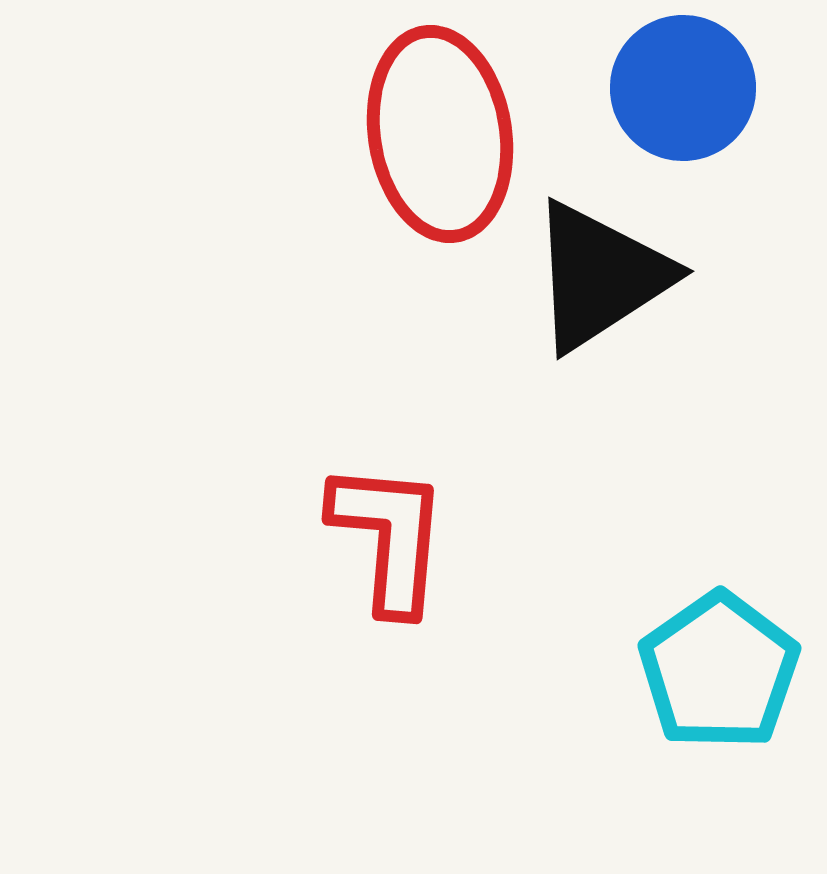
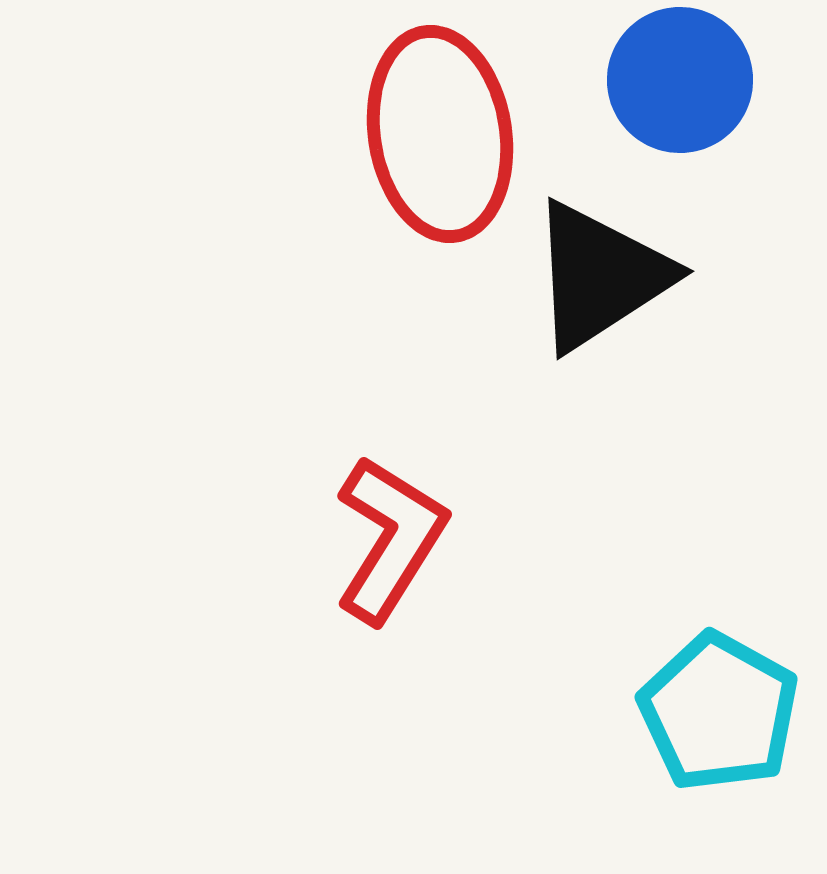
blue circle: moved 3 px left, 8 px up
red L-shape: moved 1 px right, 2 px down; rotated 27 degrees clockwise
cyan pentagon: moved 41 px down; rotated 8 degrees counterclockwise
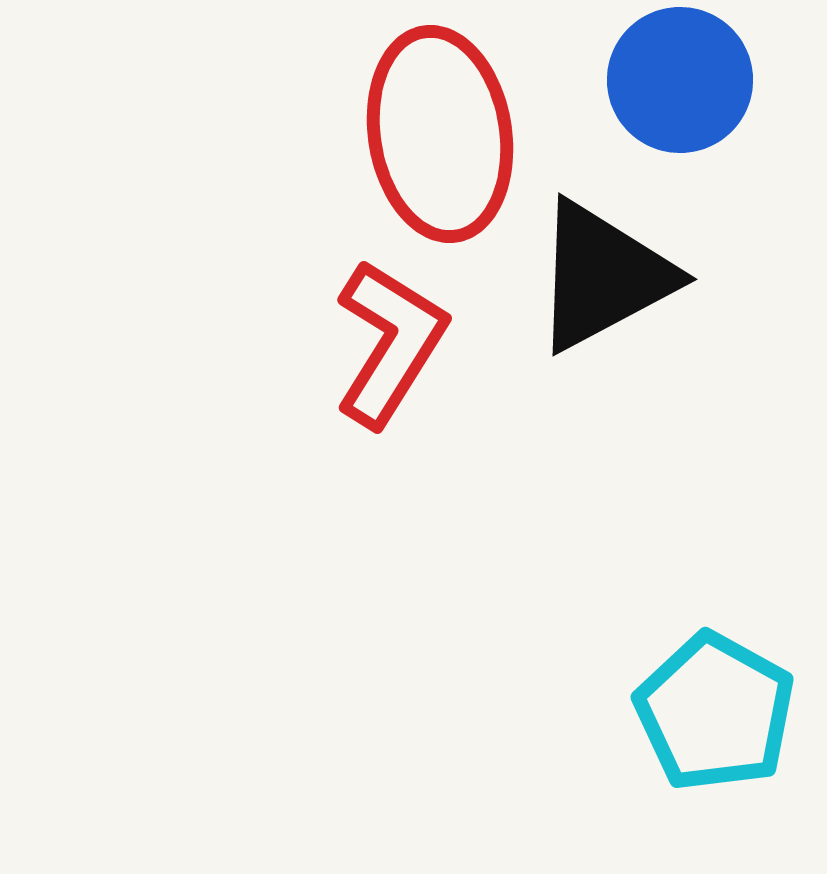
black triangle: moved 3 px right; rotated 5 degrees clockwise
red L-shape: moved 196 px up
cyan pentagon: moved 4 px left
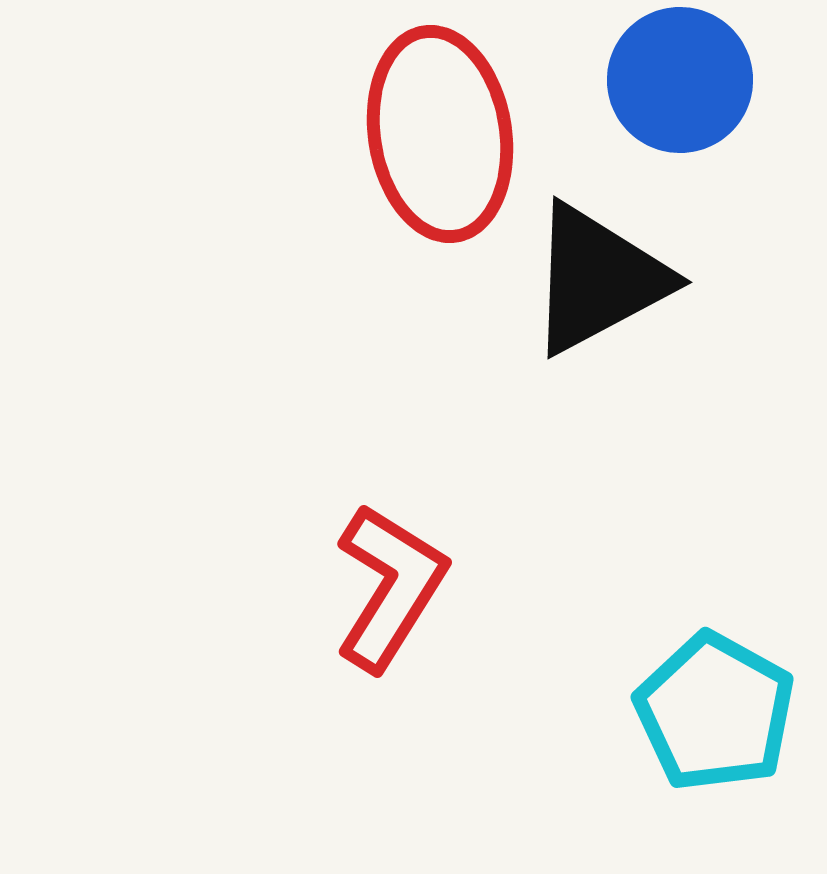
black triangle: moved 5 px left, 3 px down
red L-shape: moved 244 px down
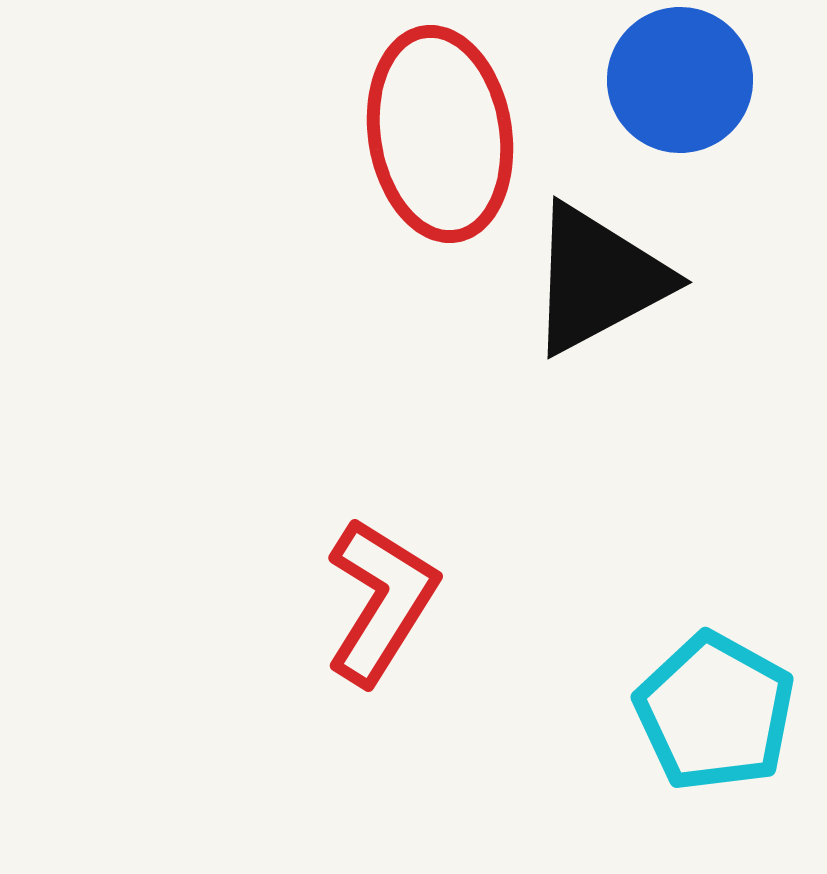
red L-shape: moved 9 px left, 14 px down
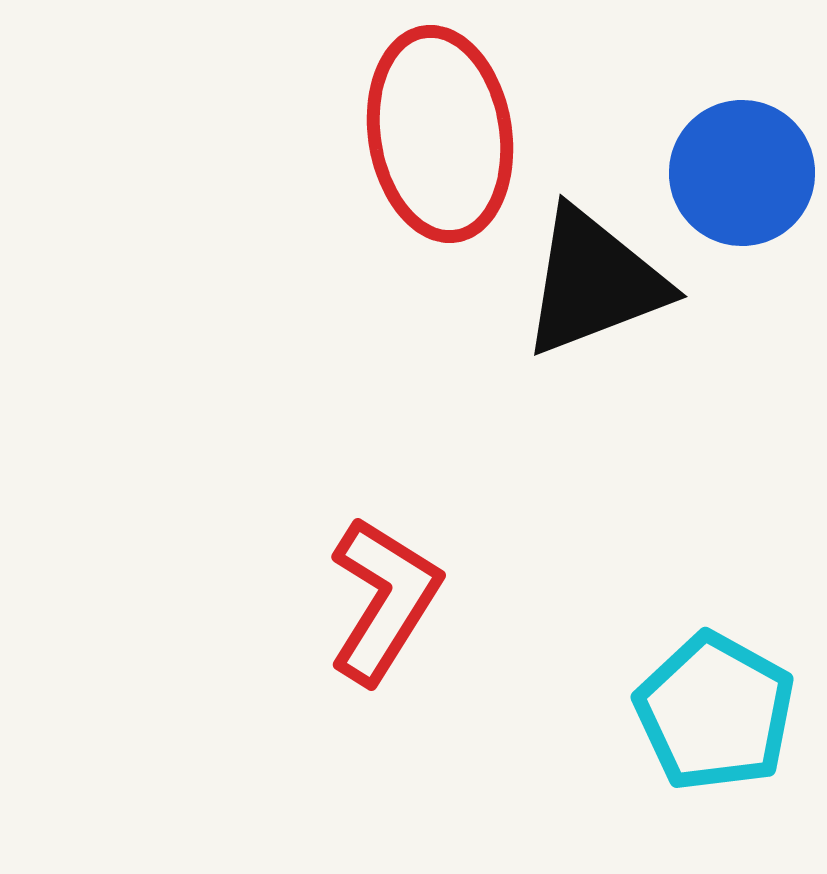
blue circle: moved 62 px right, 93 px down
black triangle: moved 4 px left, 3 px down; rotated 7 degrees clockwise
red L-shape: moved 3 px right, 1 px up
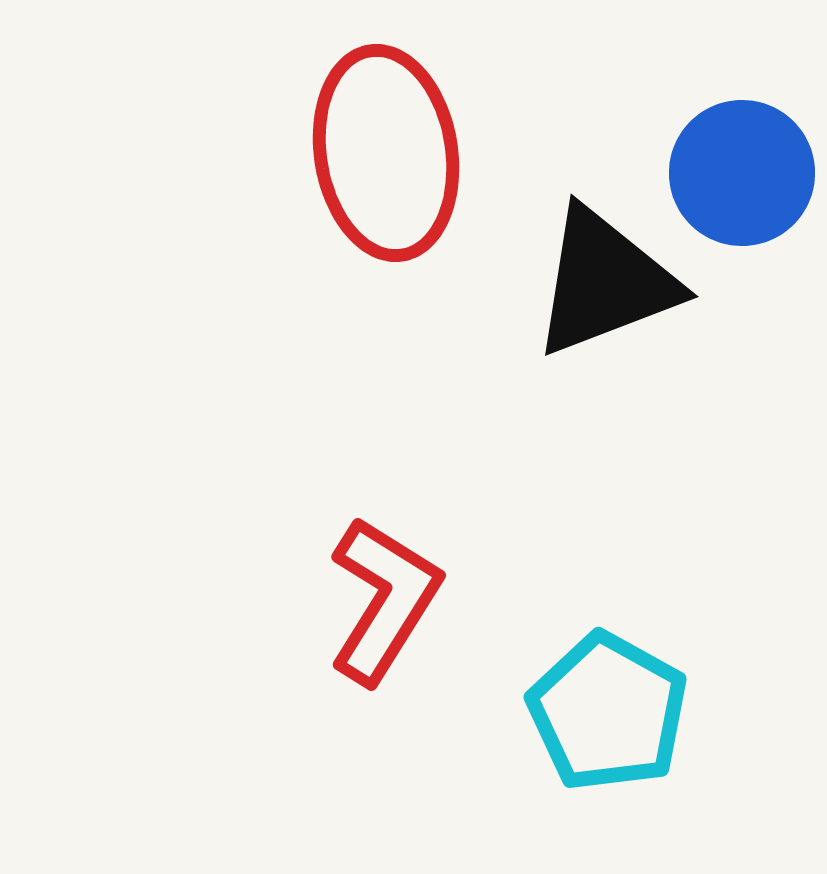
red ellipse: moved 54 px left, 19 px down
black triangle: moved 11 px right
cyan pentagon: moved 107 px left
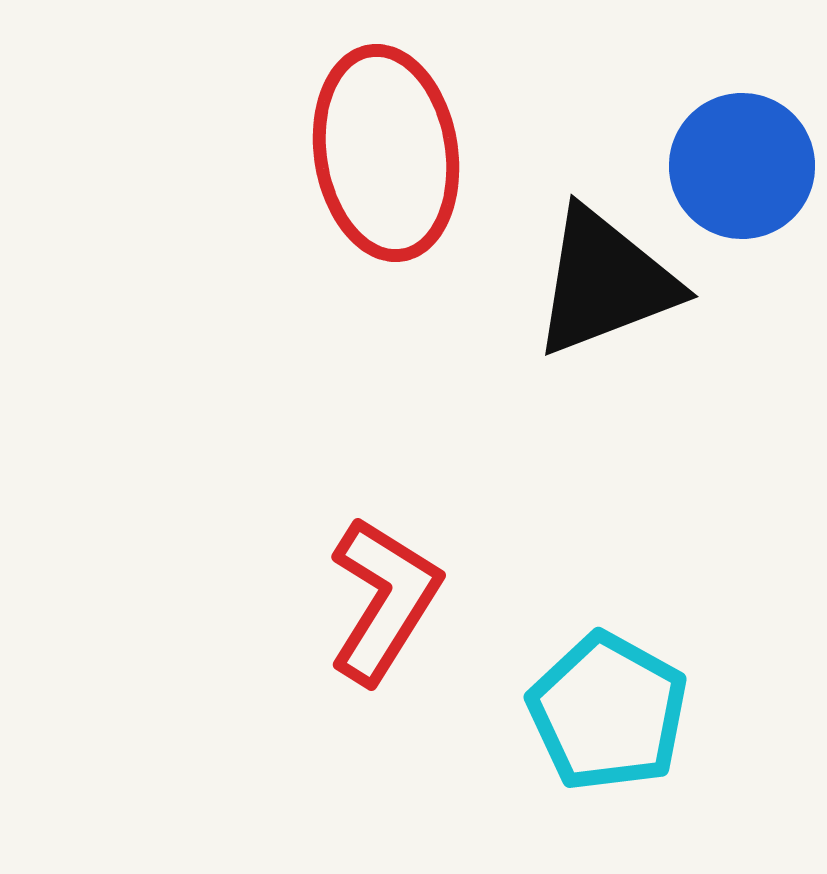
blue circle: moved 7 px up
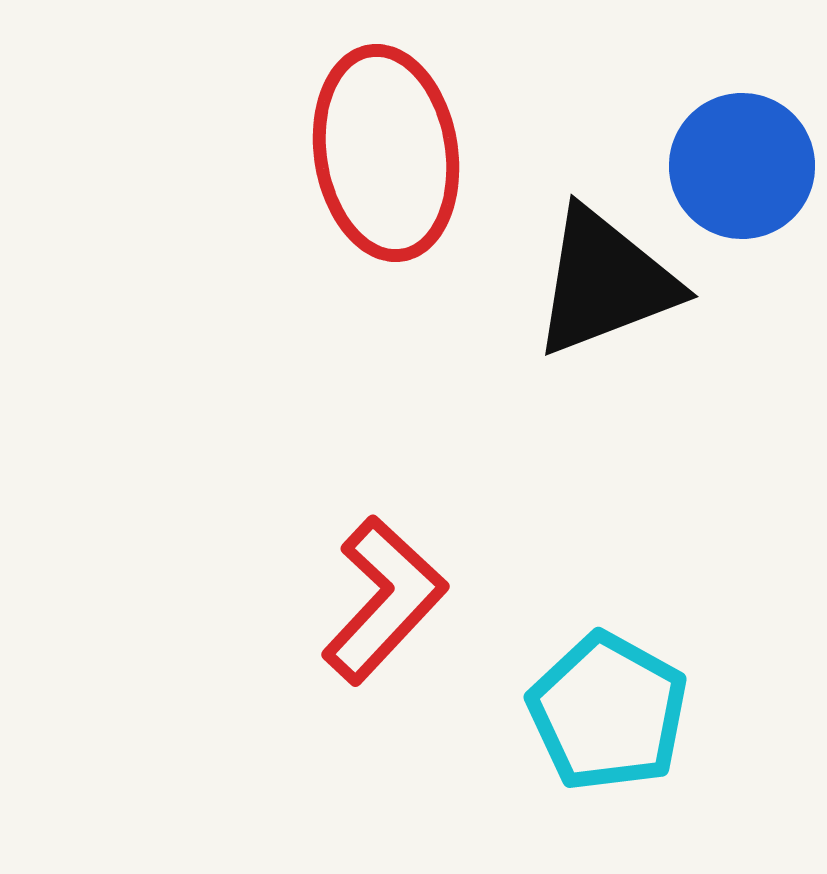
red L-shape: rotated 11 degrees clockwise
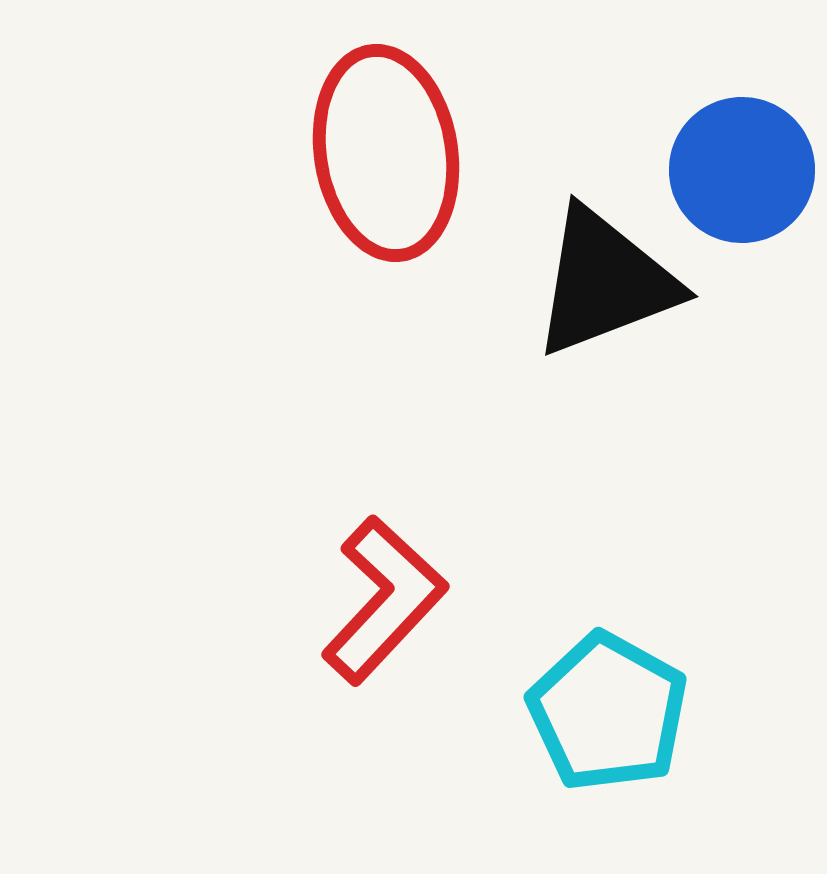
blue circle: moved 4 px down
